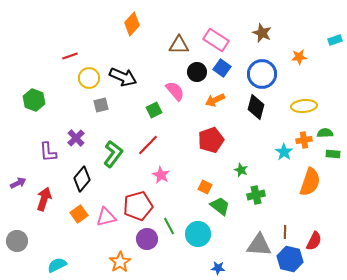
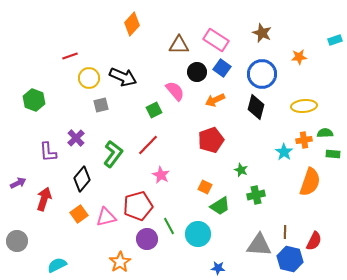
green trapezoid at (220, 206): rotated 110 degrees clockwise
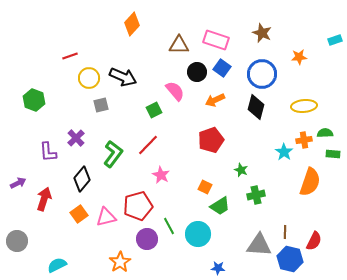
pink rectangle at (216, 40): rotated 15 degrees counterclockwise
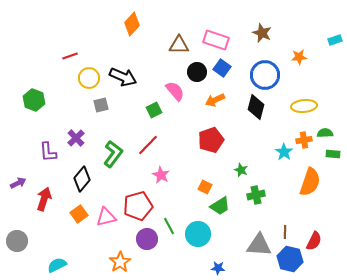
blue circle at (262, 74): moved 3 px right, 1 px down
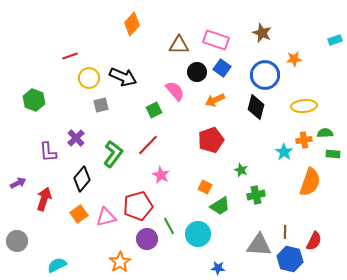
orange star at (299, 57): moved 5 px left, 2 px down
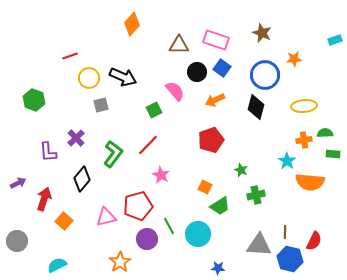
cyan star at (284, 152): moved 3 px right, 9 px down
orange semicircle at (310, 182): rotated 76 degrees clockwise
orange square at (79, 214): moved 15 px left, 7 px down; rotated 12 degrees counterclockwise
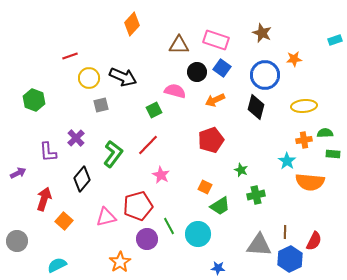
pink semicircle at (175, 91): rotated 35 degrees counterclockwise
purple arrow at (18, 183): moved 10 px up
blue hexagon at (290, 259): rotated 20 degrees clockwise
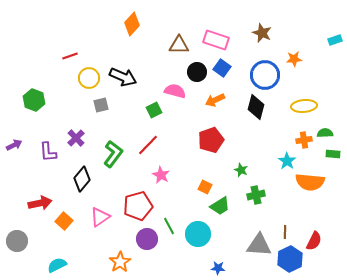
purple arrow at (18, 173): moved 4 px left, 28 px up
red arrow at (44, 199): moved 4 px left, 4 px down; rotated 60 degrees clockwise
pink triangle at (106, 217): moved 6 px left; rotated 20 degrees counterclockwise
